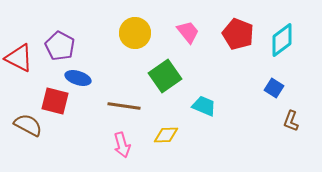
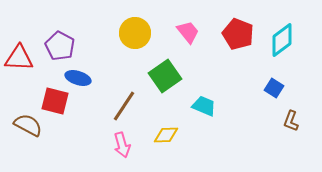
red triangle: rotated 24 degrees counterclockwise
brown line: rotated 64 degrees counterclockwise
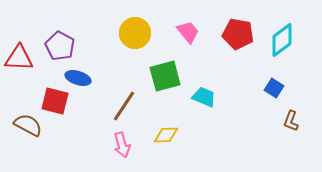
red pentagon: rotated 12 degrees counterclockwise
green square: rotated 20 degrees clockwise
cyan trapezoid: moved 9 px up
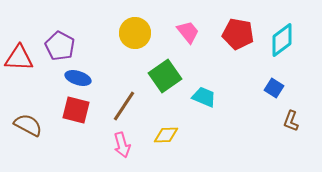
green square: rotated 20 degrees counterclockwise
red square: moved 21 px right, 9 px down
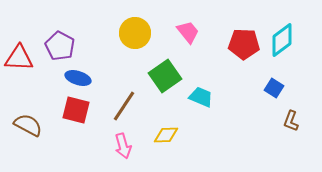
red pentagon: moved 6 px right, 10 px down; rotated 8 degrees counterclockwise
cyan trapezoid: moved 3 px left
pink arrow: moved 1 px right, 1 px down
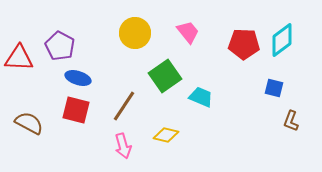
blue square: rotated 18 degrees counterclockwise
brown semicircle: moved 1 px right, 2 px up
yellow diamond: rotated 15 degrees clockwise
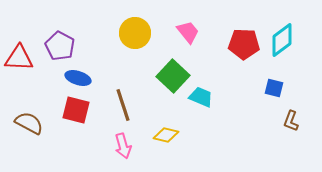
green square: moved 8 px right; rotated 12 degrees counterclockwise
brown line: moved 1 px left, 1 px up; rotated 52 degrees counterclockwise
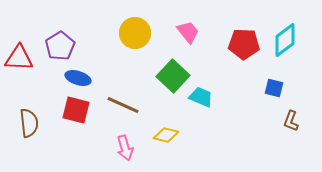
cyan diamond: moved 3 px right
purple pentagon: rotated 12 degrees clockwise
brown line: rotated 48 degrees counterclockwise
brown semicircle: rotated 56 degrees clockwise
pink arrow: moved 2 px right, 2 px down
